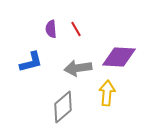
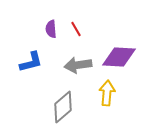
gray arrow: moved 3 px up
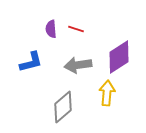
red line: rotated 42 degrees counterclockwise
purple diamond: rotated 36 degrees counterclockwise
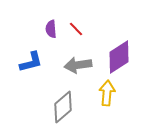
red line: rotated 28 degrees clockwise
